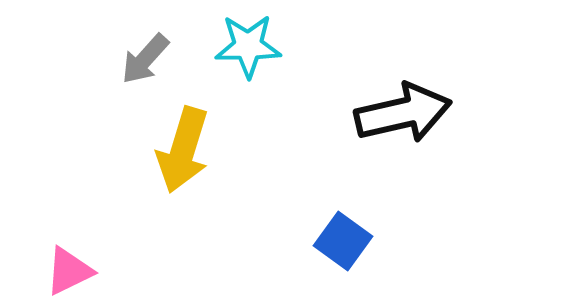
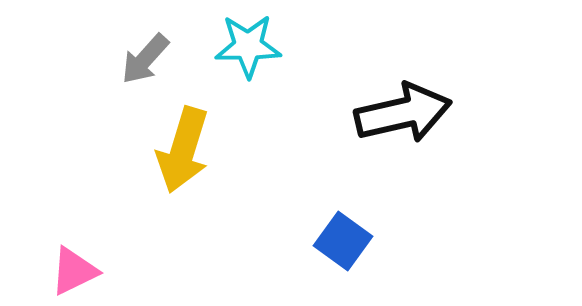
pink triangle: moved 5 px right
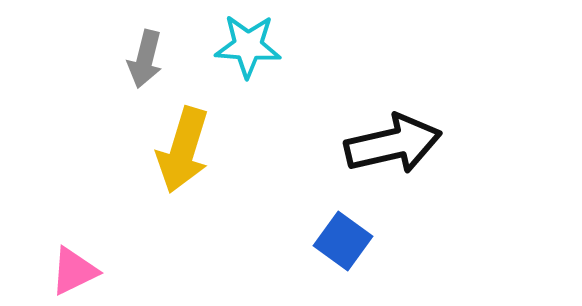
cyan star: rotated 4 degrees clockwise
gray arrow: rotated 28 degrees counterclockwise
black arrow: moved 10 px left, 31 px down
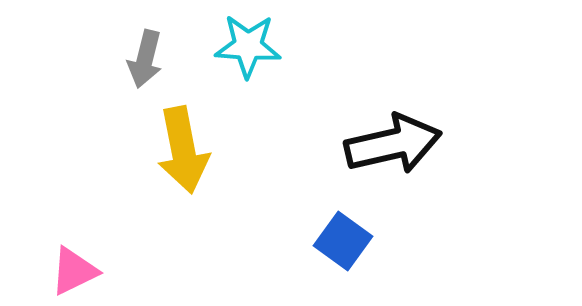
yellow arrow: rotated 28 degrees counterclockwise
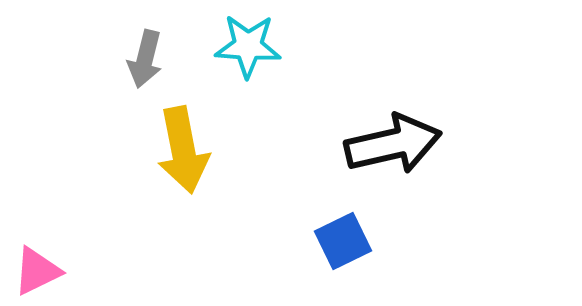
blue square: rotated 28 degrees clockwise
pink triangle: moved 37 px left
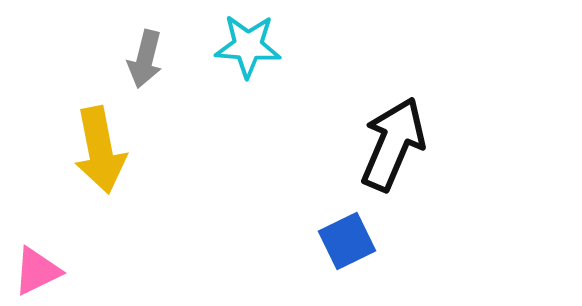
black arrow: rotated 54 degrees counterclockwise
yellow arrow: moved 83 px left
blue square: moved 4 px right
